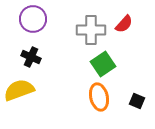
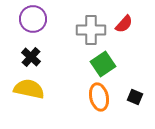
black cross: rotated 18 degrees clockwise
yellow semicircle: moved 10 px right, 1 px up; rotated 32 degrees clockwise
black square: moved 2 px left, 4 px up
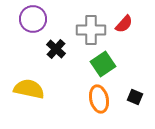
black cross: moved 25 px right, 8 px up
orange ellipse: moved 2 px down
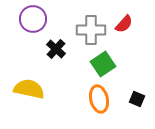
black square: moved 2 px right, 2 px down
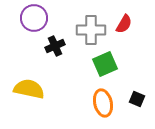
purple circle: moved 1 px right, 1 px up
red semicircle: rotated 12 degrees counterclockwise
black cross: moved 1 px left, 3 px up; rotated 24 degrees clockwise
green square: moved 2 px right; rotated 10 degrees clockwise
orange ellipse: moved 4 px right, 4 px down
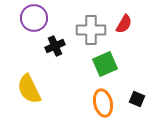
yellow semicircle: rotated 128 degrees counterclockwise
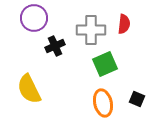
red semicircle: rotated 24 degrees counterclockwise
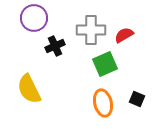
red semicircle: moved 11 px down; rotated 126 degrees counterclockwise
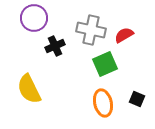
gray cross: rotated 12 degrees clockwise
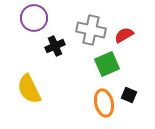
green square: moved 2 px right
black square: moved 8 px left, 4 px up
orange ellipse: moved 1 px right
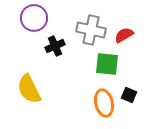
green square: rotated 30 degrees clockwise
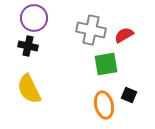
black cross: moved 27 px left; rotated 36 degrees clockwise
green square: moved 1 px left; rotated 15 degrees counterclockwise
orange ellipse: moved 2 px down
